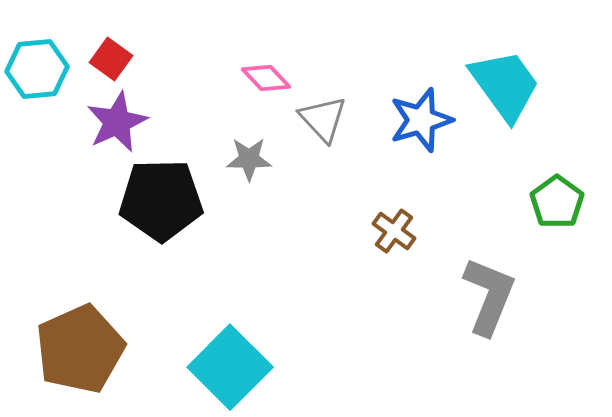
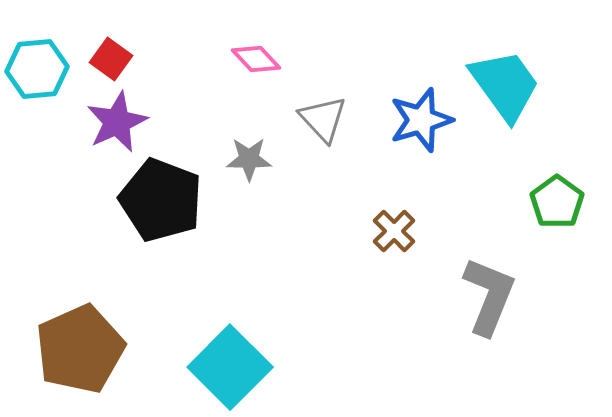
pink diamond: moved 10 px left, 19 px up
black pentagon: rotated 22 degrees clockwise
brown cross: rotated 9 degrees clockwise
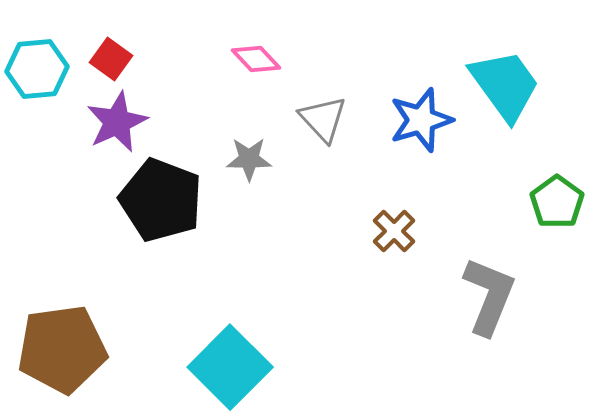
brown pentagon: moved 18 px left; rotated 16 degrees clockwise
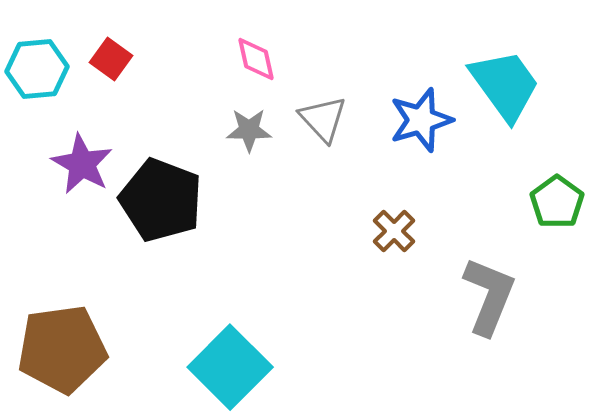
pink diamond: rotated 30 degrees clockwise
purple star: moved 35 px left, 42 px down; rotated 18 degrees counterclockwise
gray star: moved 29 px up
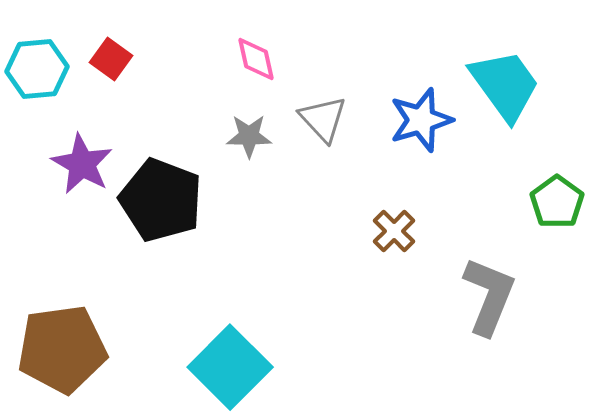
gray star: moved 6 px down
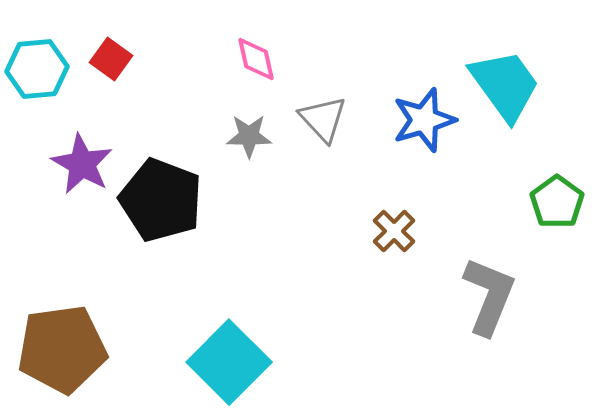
blue star: moved 3 px right
cyan square: moved 1 px left, 5 px up
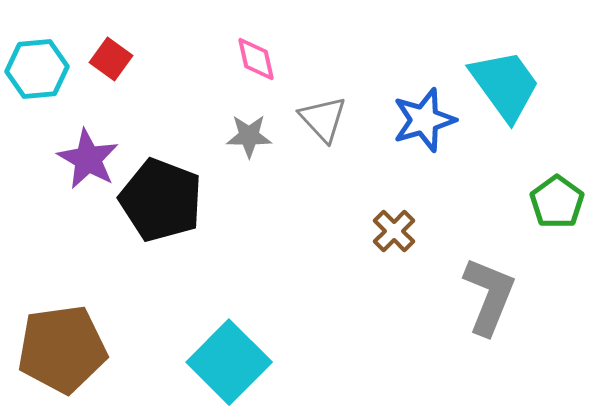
purple star: moved 6 px right, 5 px up
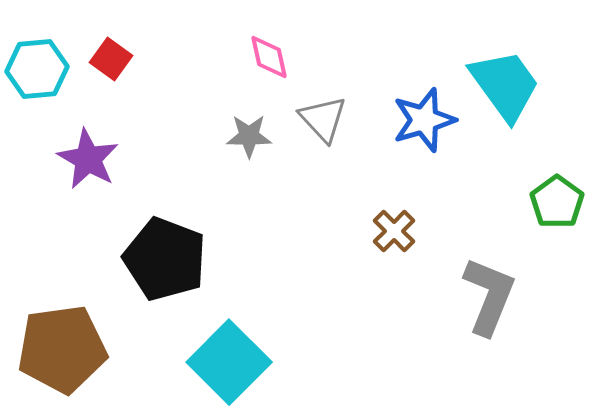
pink diamond: moved 13 px right, 2 px up
black pentagon: moved 4 px right, 59 px down
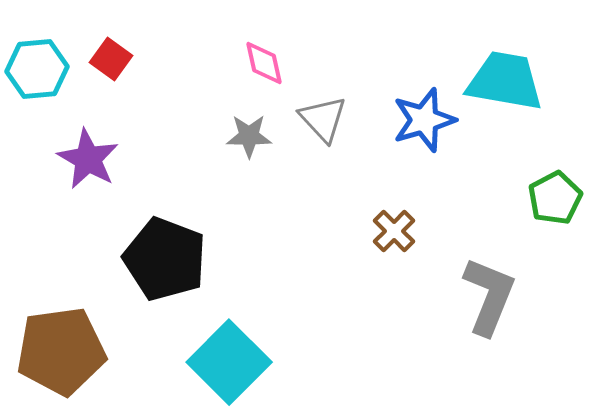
pink diamond: moved 5 px left, 6 px down
cyan trapezoid: moved 4 px up; rotated 44 degrees counterclockwise
green pentagon: moved 2 px left, 4 px up; rotated 8 degrees clockwise
brown pentagon: moved 1 px left, 2 px down
